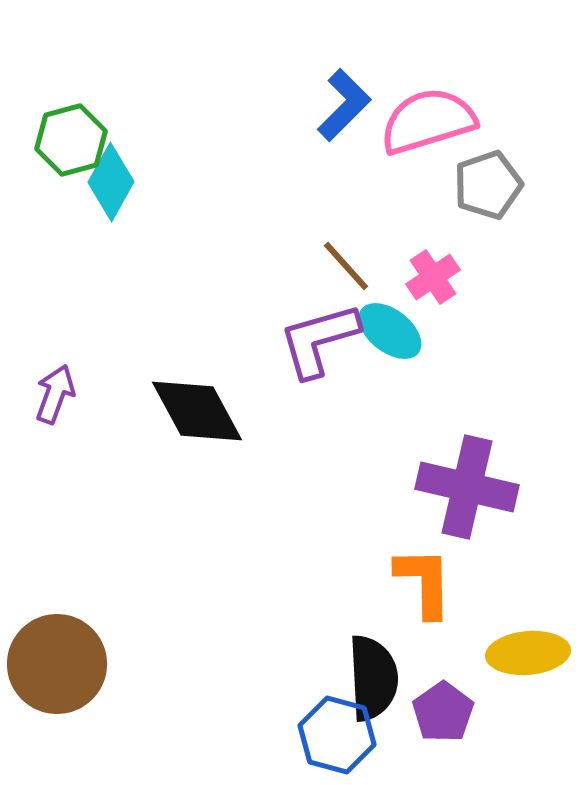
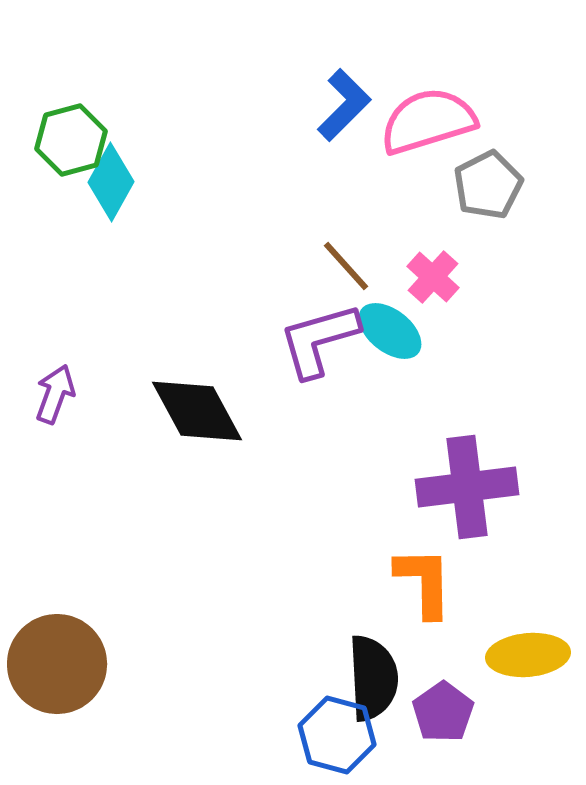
gray pentagon: rotated 8 degrees counterclockwise
pink cross: rotated 14 degrees counterclockwise
purple cross: rotated 20 degrees counterclockwise
yellow ellipse: moved 2 px down
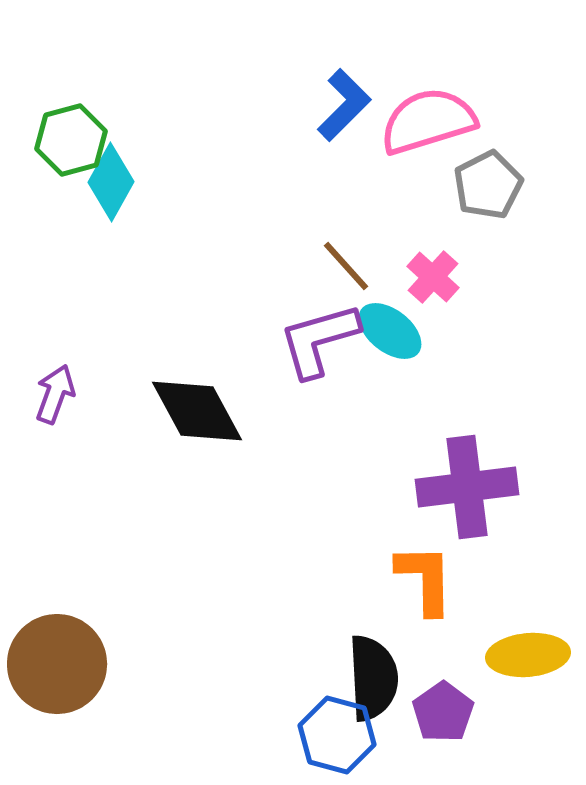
orange L-shape: moved 1 px right, 3 px up
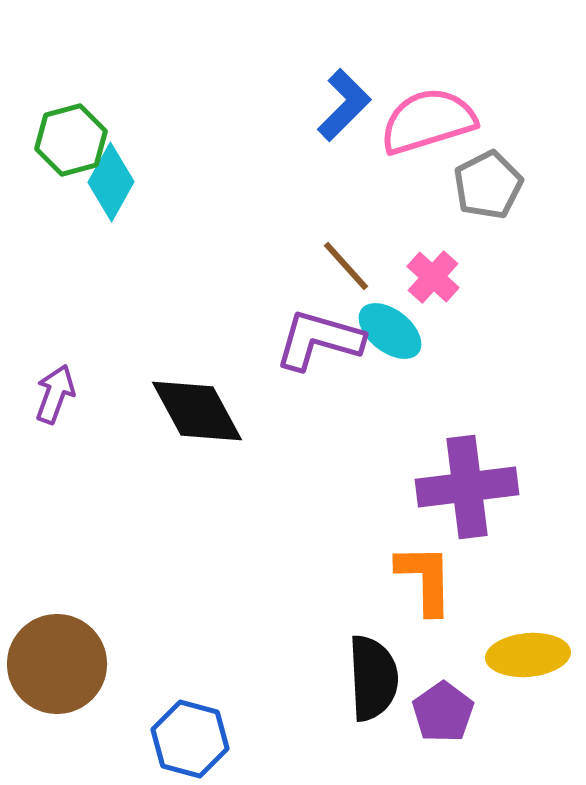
purple L-shape: rotated 32 degrees clockwise
blue hexagon: moved 147 px left, 4 px down
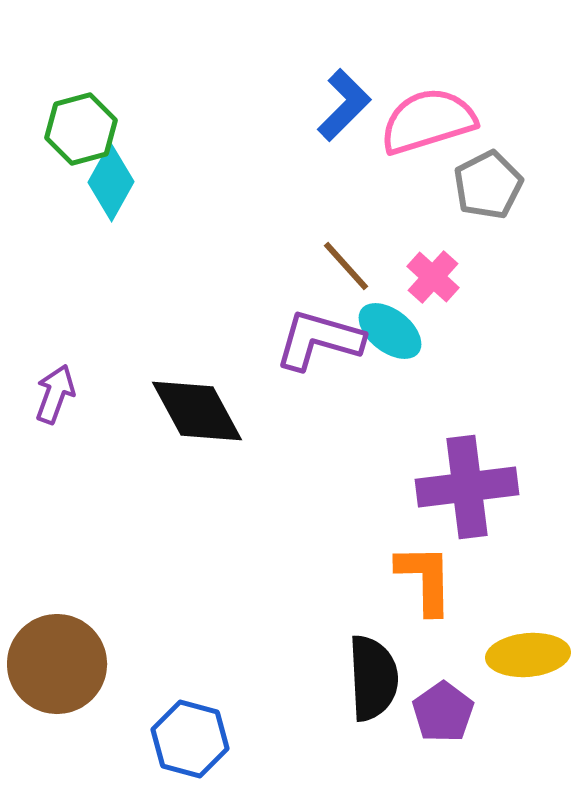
green hexagon: moved 10 px right, 11 px up
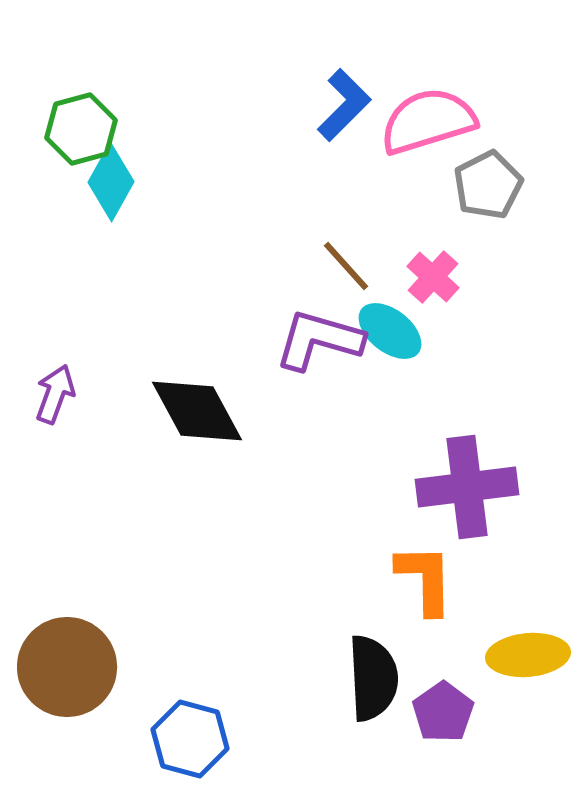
brown circle: moved 10 px right, 3 px down
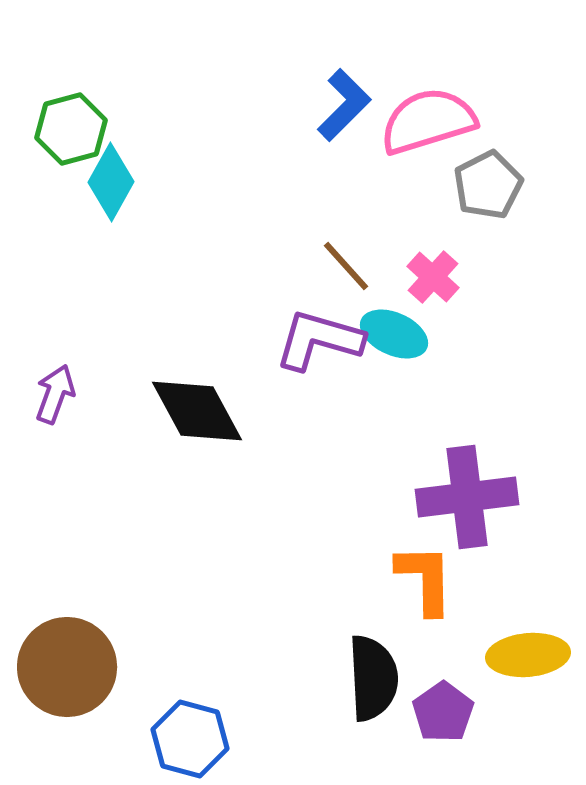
green hexagon: moved 10 px left
cyan ellipse: moved 4 px right, 3 px down; rotated 14 degrees counterclockwise
purple cross: moved 10 px down
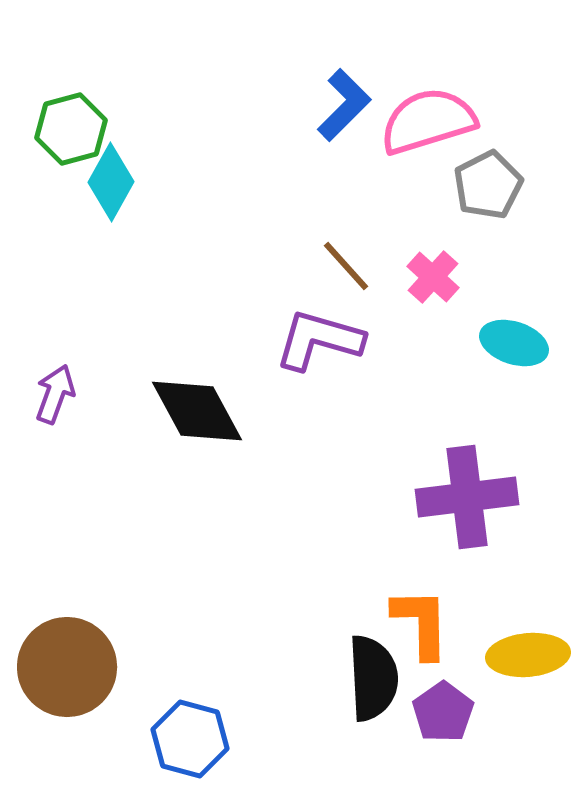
cyan ellipse: moved 120 px right, 9 px down; rotated 6 degrees counterclockwise
orange L-shape: moved 4 px left, 44 px down
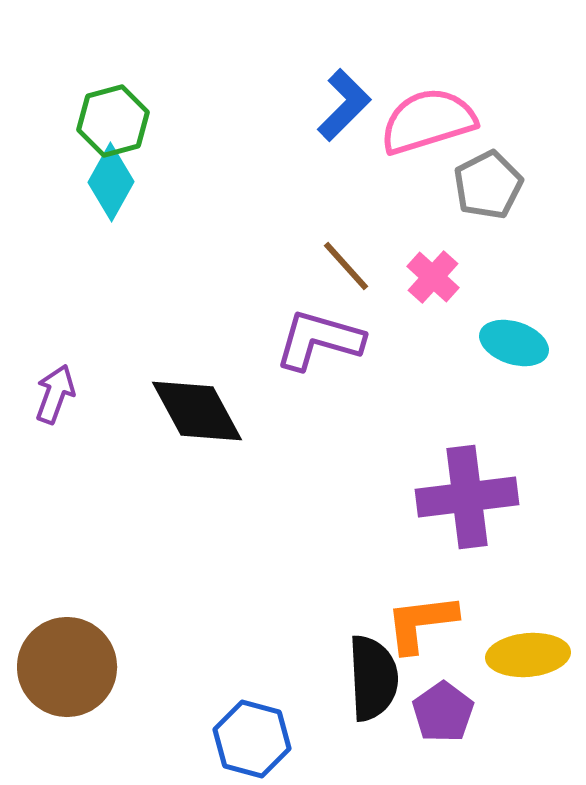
green hexagon: moved 42 px right, 8 px up
orange L-shape: rotated 96 degrees counterclockwise
blue hexagon: moved 62 px right
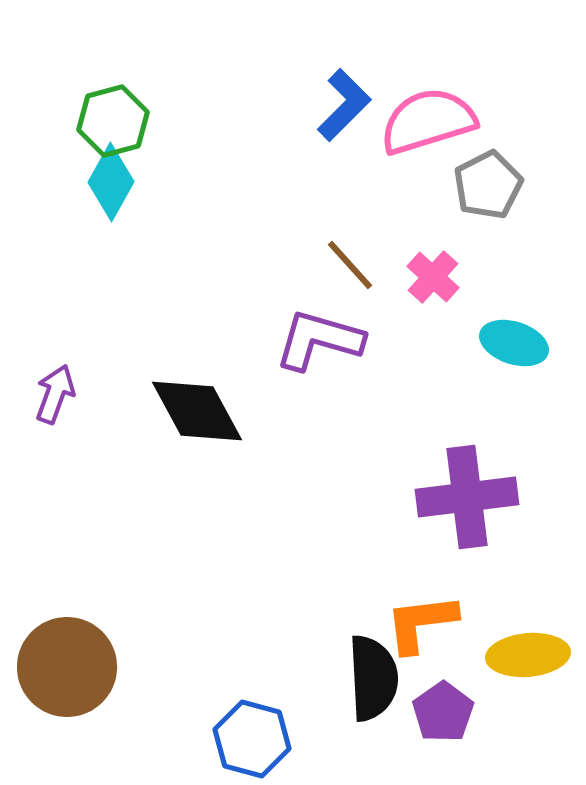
brown line: moved 4 px right, 1 px up
